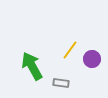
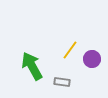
gray rectangle: moved 1 px right, 1 px up
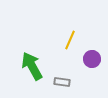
yellow line: moved 10 px up; rotated 12 degrees counterclockwise
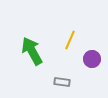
green arrow: moved 15 px up
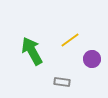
yellow line: rotated 30 degrees clockwise
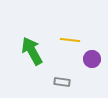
yellow line: rotated 42 degrees clockwise
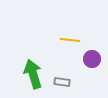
green arrow: moved 1 px right, 23 px down; rotated 12 degrees clockwise
